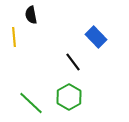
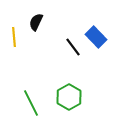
black semicircle: moved 5 px right, 7 px down; rotated 36 degrees clockwise
black line: moved 15 px up
green line: rotated 20 degrees clockwise
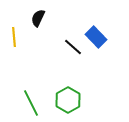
black semicircle: moved 2 px right, 4 px up
black line: rotated 12 degrees counterclockwise
green hexagon: moved 1 px left, 3 px down
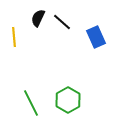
blue rectangle: rotated 20 degrees clockwise
black line: moved 11 px left, 25 px up
